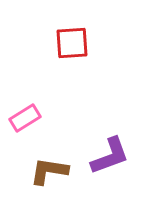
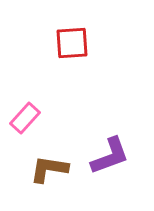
pink rectangle: rotated 16 degrees counterclockwise
brown L-shape: moved 2 px up
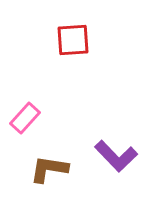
red square: moved 1 px right, 3 px up
purple L-shape: moved 6 px right; rotated 66 degrees clockwise
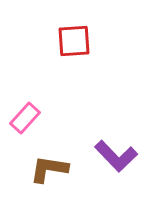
red square: moved 1 px right, 1 px down
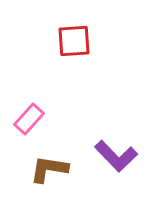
pink rectangle: moved 4 px right, 1 px down
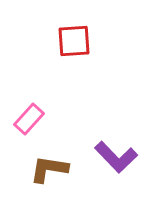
purple L-shape: moved 1 px down
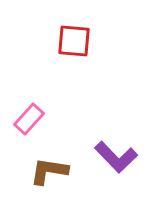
red square: rotated 9 degrees clockwise
brown L-shape: moved 2 px down
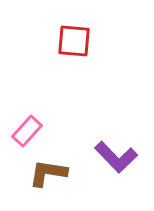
pink rectangle: moved 2 px left, 12 px down
brown L-shape: moved 1 px left, 2 px down
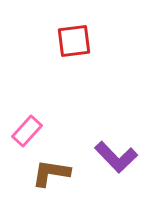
red square: rotated 12 degrees counterclockwise
brown L-shape: moved 3 px right
